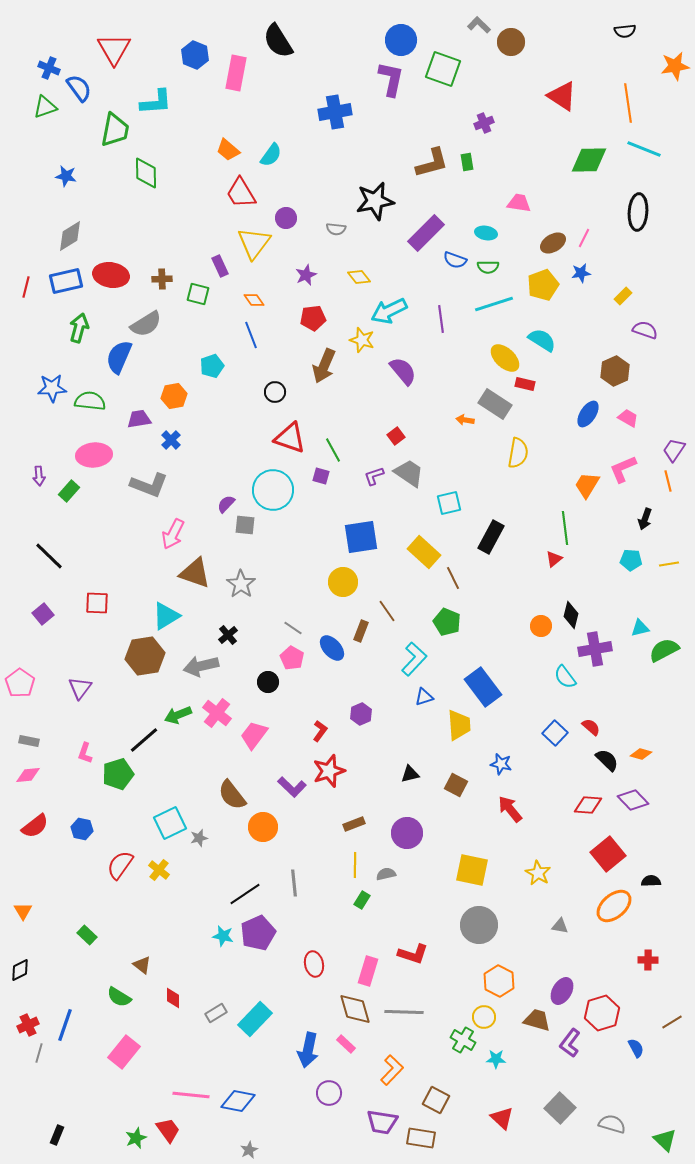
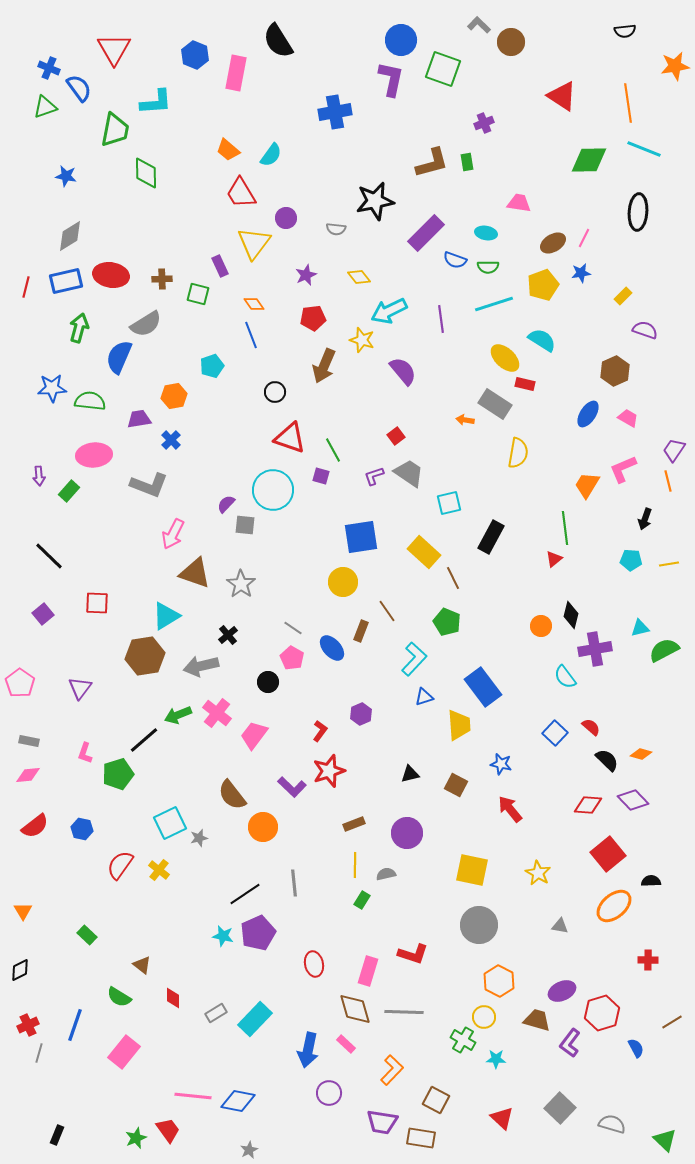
orange diamond at (254, 300): moved 4 px down
purple ellipse at (562, 991): rotated 36 degrees clockwise
blue line at (65, 1025): moved 10 px right
pink line at (191, 1095): moved 2 px right, 1 px down
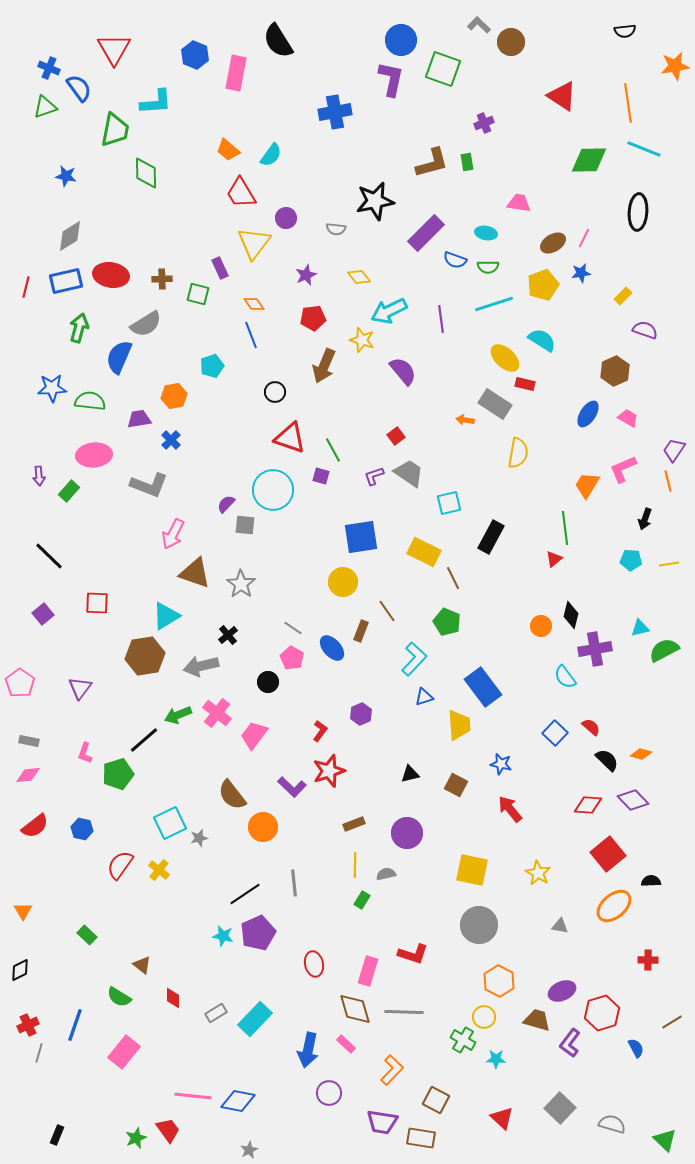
purple rectangle at (220, 266): moved 2 px down
yellow rectangle at (424, 552): rotated 16 degrees counterclockwise
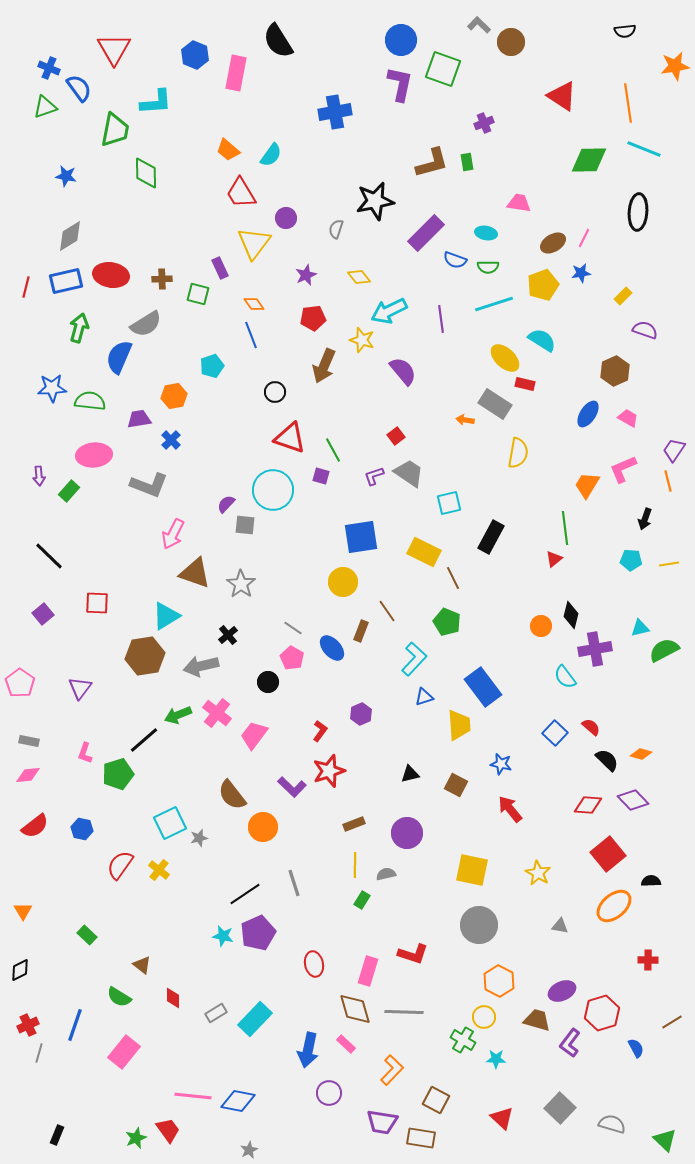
purple L-shape at (391, 79): moved 9 px right, 5 px down
gray semicircle at (336, 229): rotated 102 degrees clockwise
gray line at (294, 883): rotated 12 degrees counterclockwise
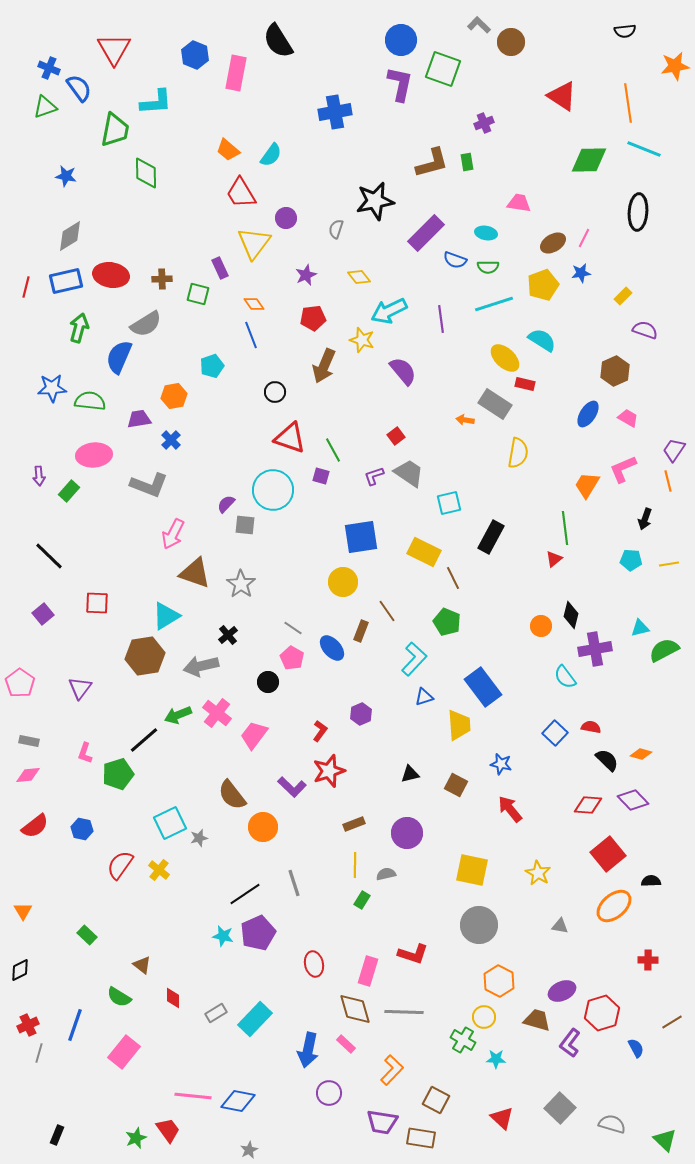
red semicircle at (591, 727): rotated 30 degrees counterclockwise
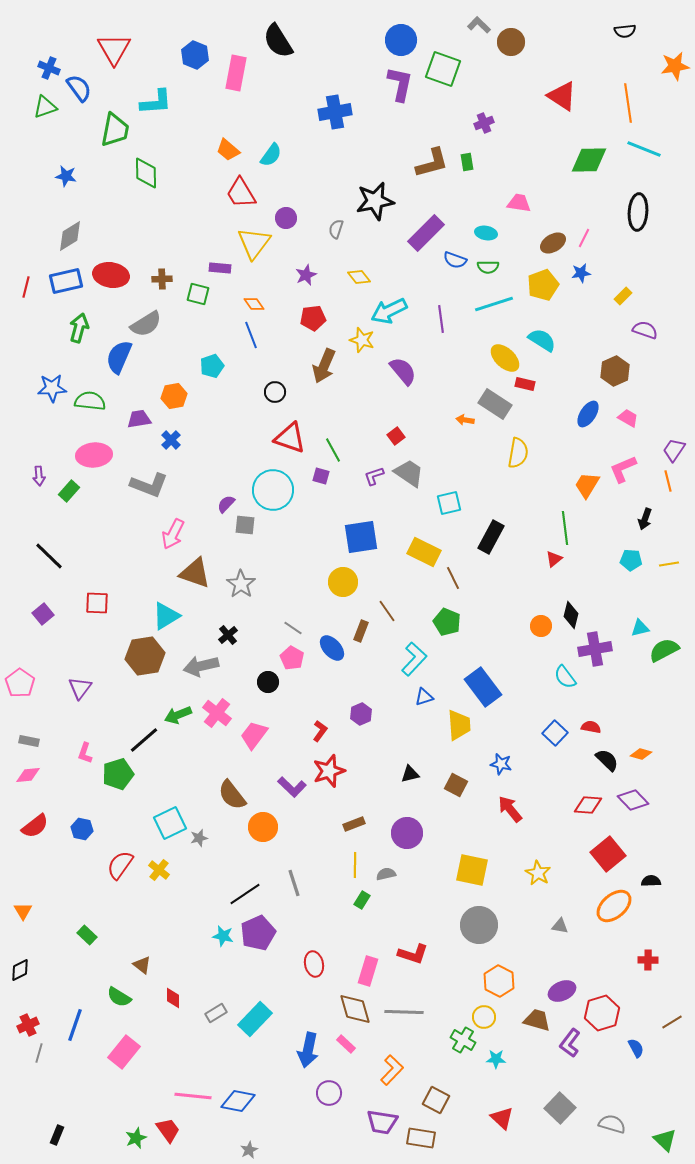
purple rectangle at (220, 268): rotated 60 degrees counterclockwise
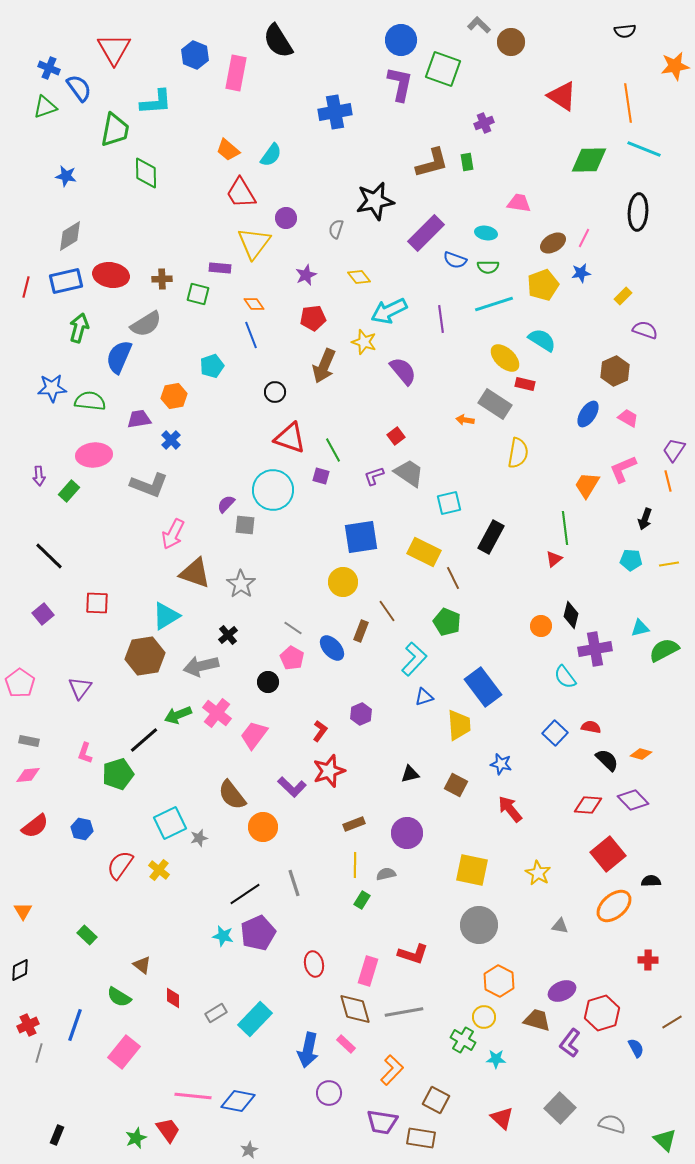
yellow star at (362, 340): moved 2 px right, 2 px down
gray line at (404, 1012): rotated 12 degrees counterclockwise
